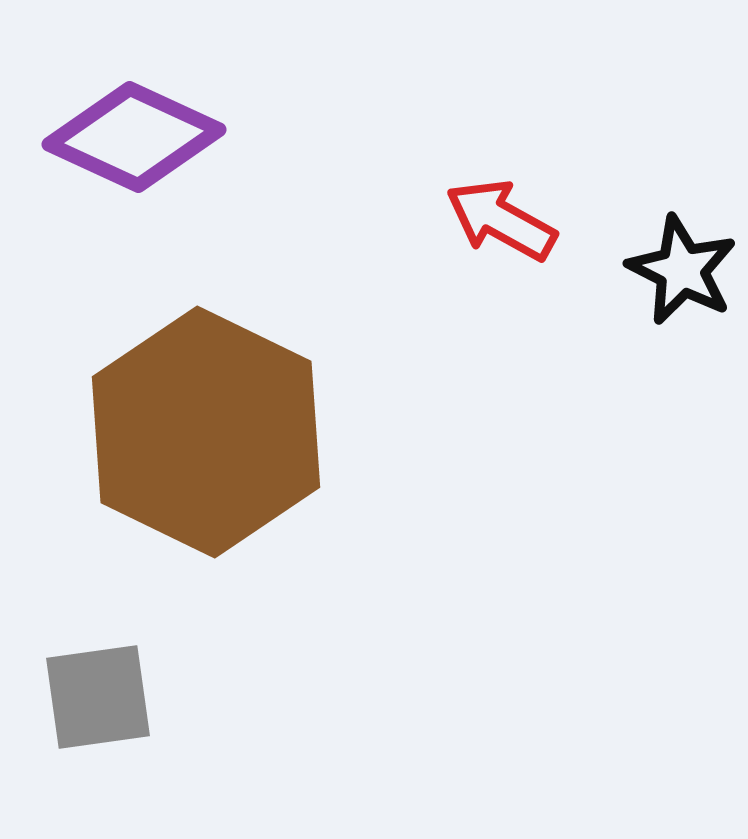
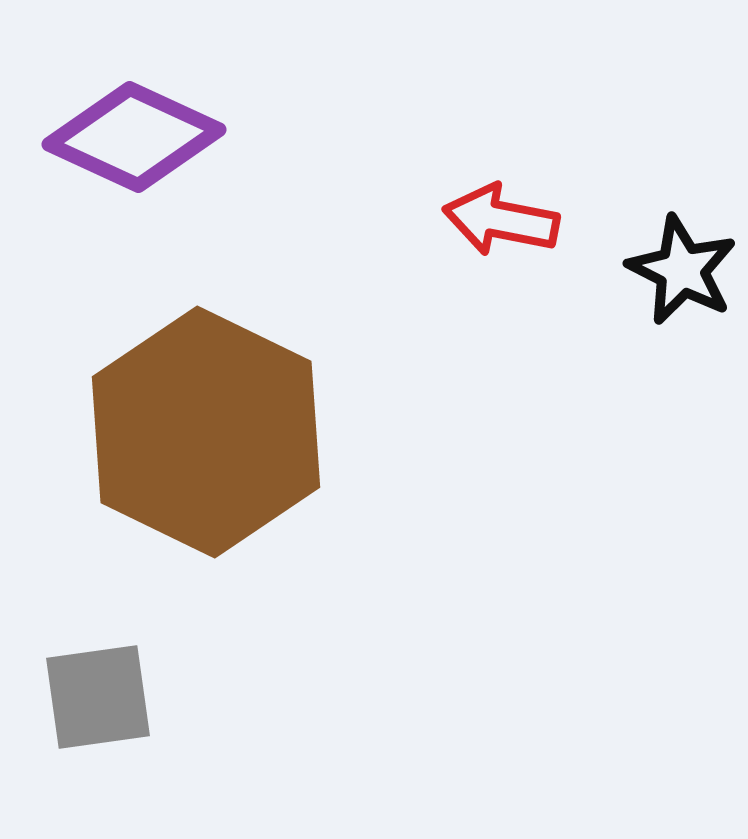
red arrow: rotated 18 degrees counterclockwise
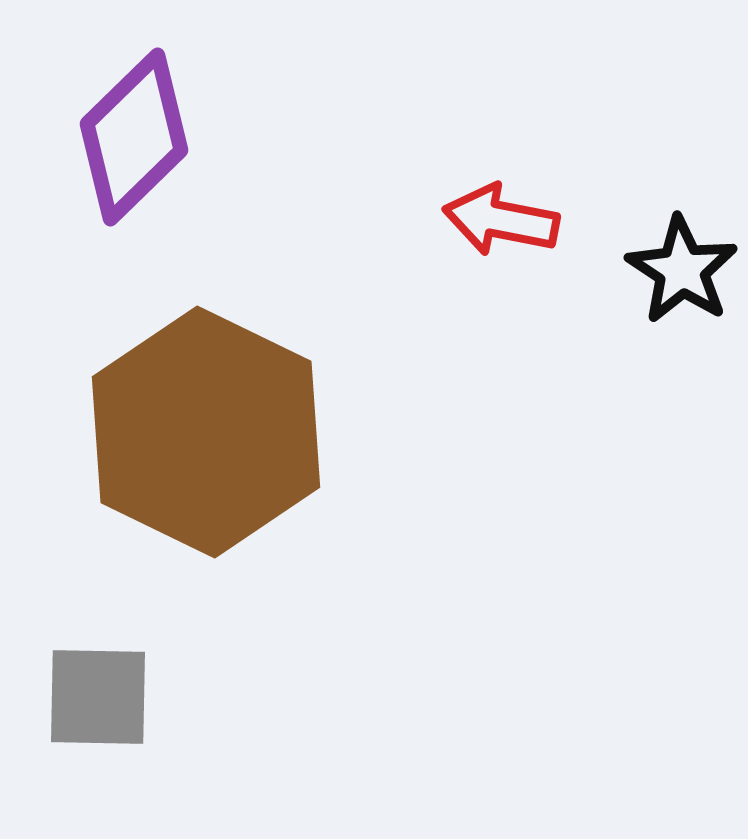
purple diamond: rotated 69 degrees counterclockwise
black star: rotated 6 degrees clockwise
gray square: rotated 9 degrees clockwise
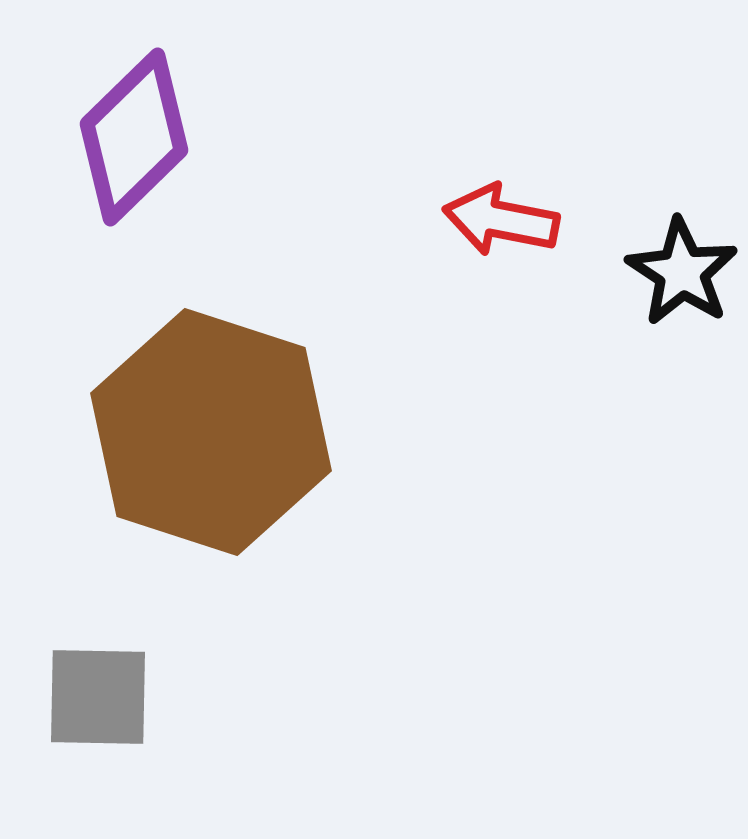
black star: moved 2 px down
brown hexagon: moved 5 px right; rotated 8 degrees counterclockwise
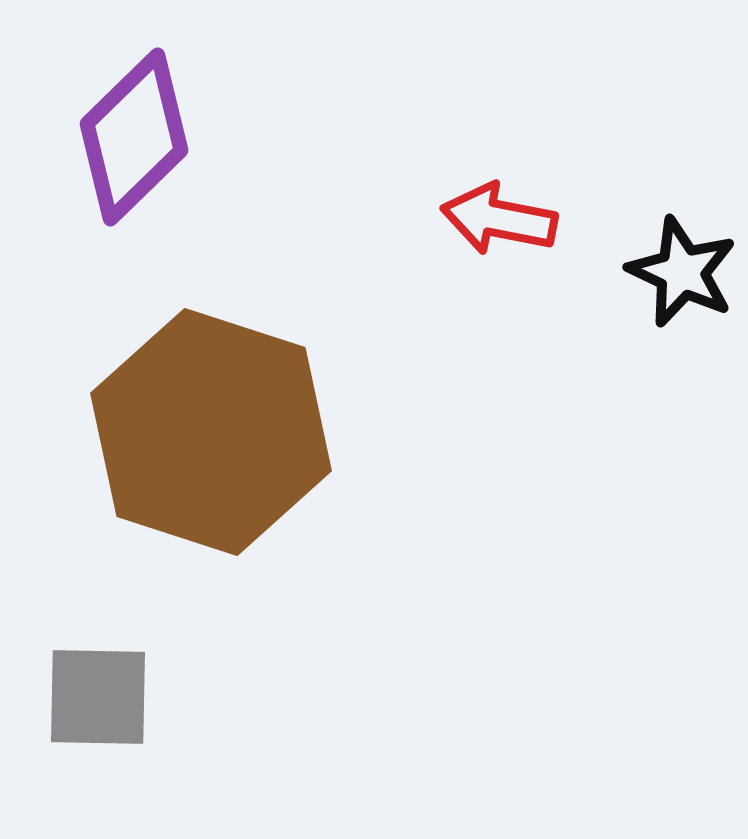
red arrow: moved 2 px left, 1 px up
black star: rotated 8 degrees counterclockwise
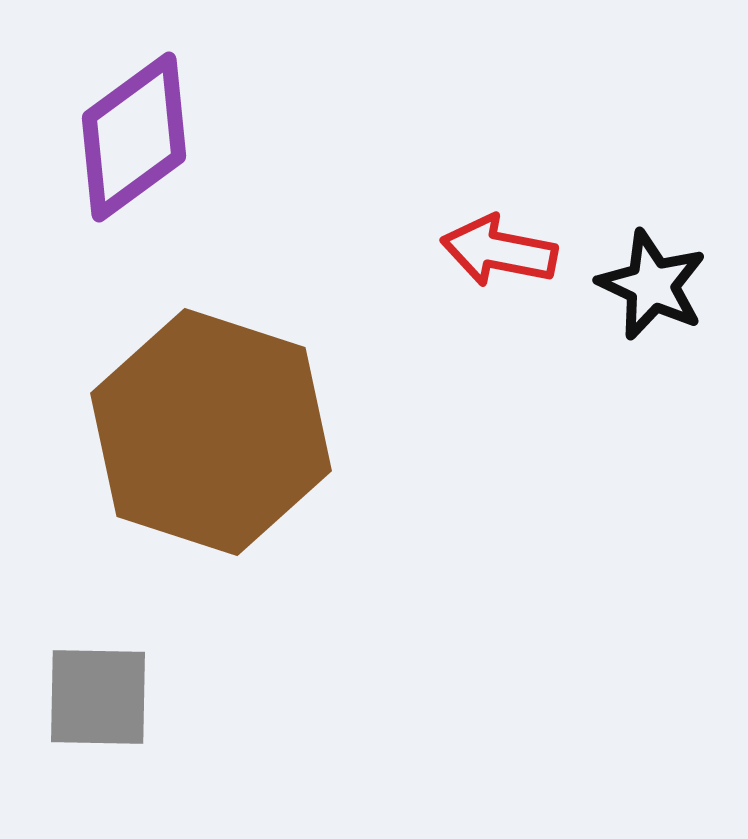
purple diamond: rotated 8 degrees clockwise
red arrow: moved 32 px down
black star: moved 30 px left, 13 px down
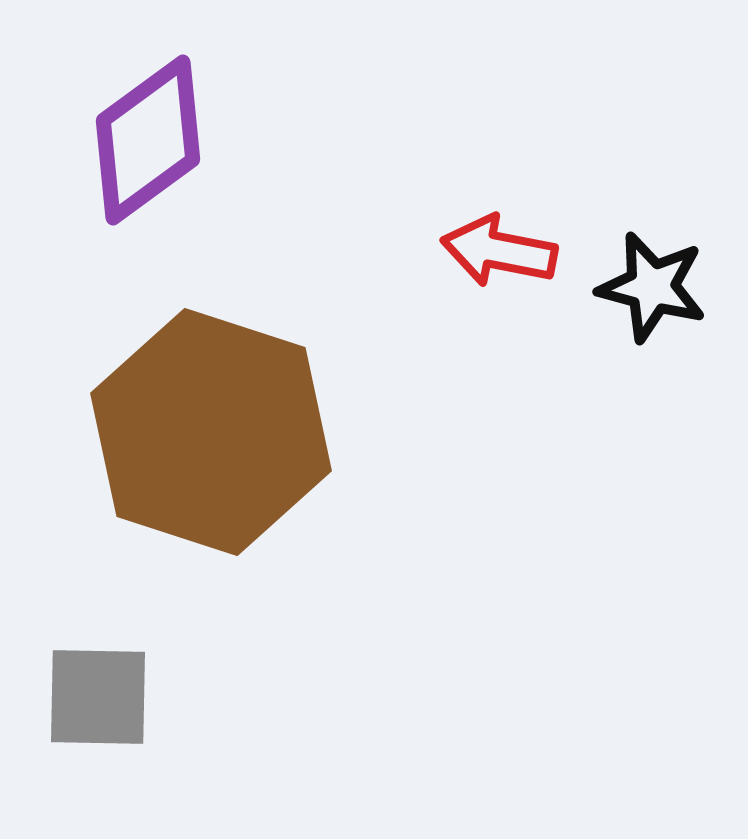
purple diamond: moved 14 px right, 3 px down
black star: moved 2 px down; rotated 10 degrees counterclockwise
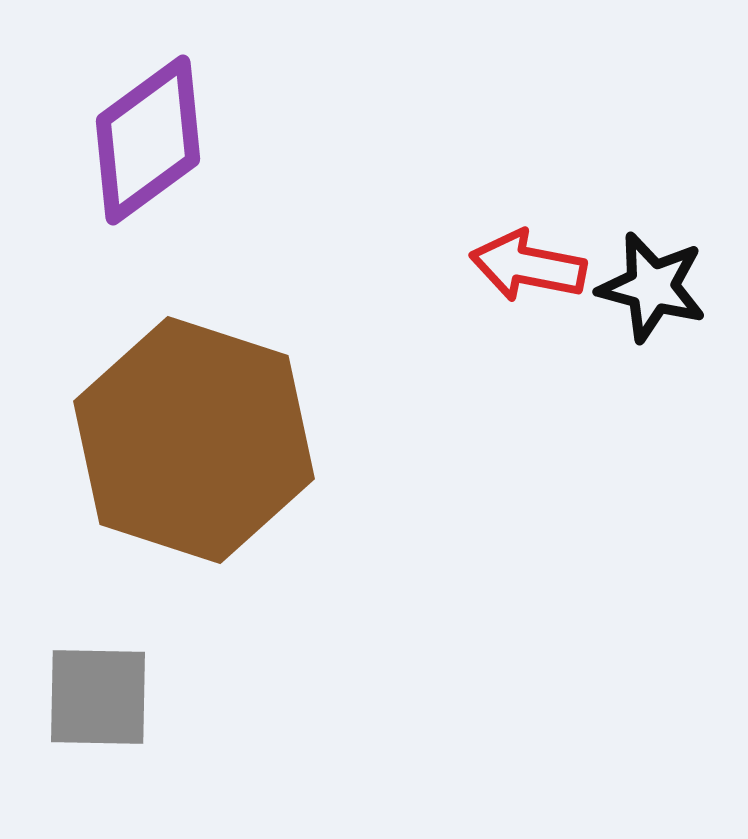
red arrow: moved 29 px right, 15 px down
brown hexagon: moved 17 px left, 8 px down
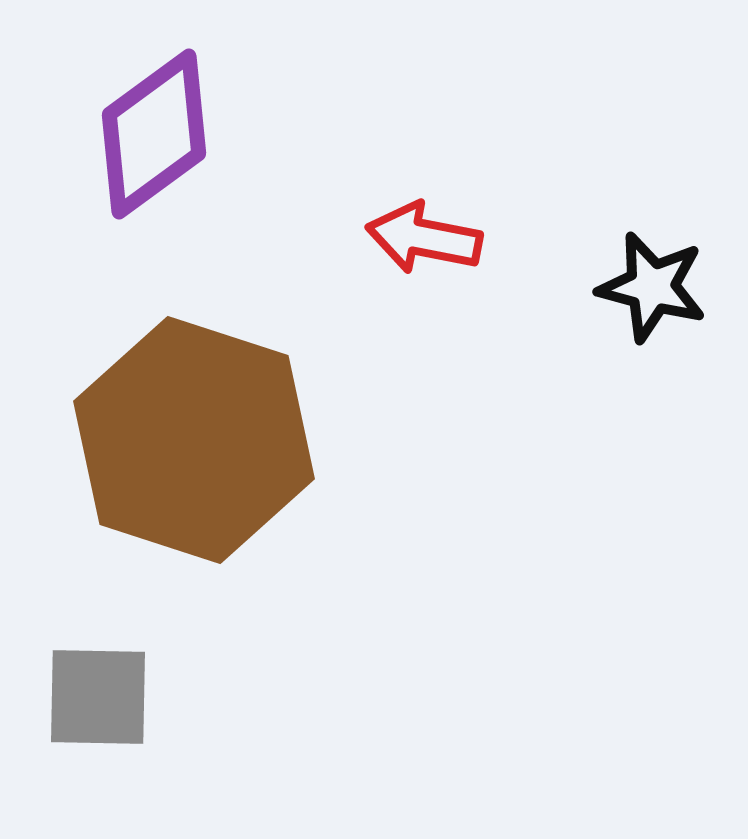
purple diamond: moved 6 px right, 6 px up
red arrow: moved 104 px left, 28 px up
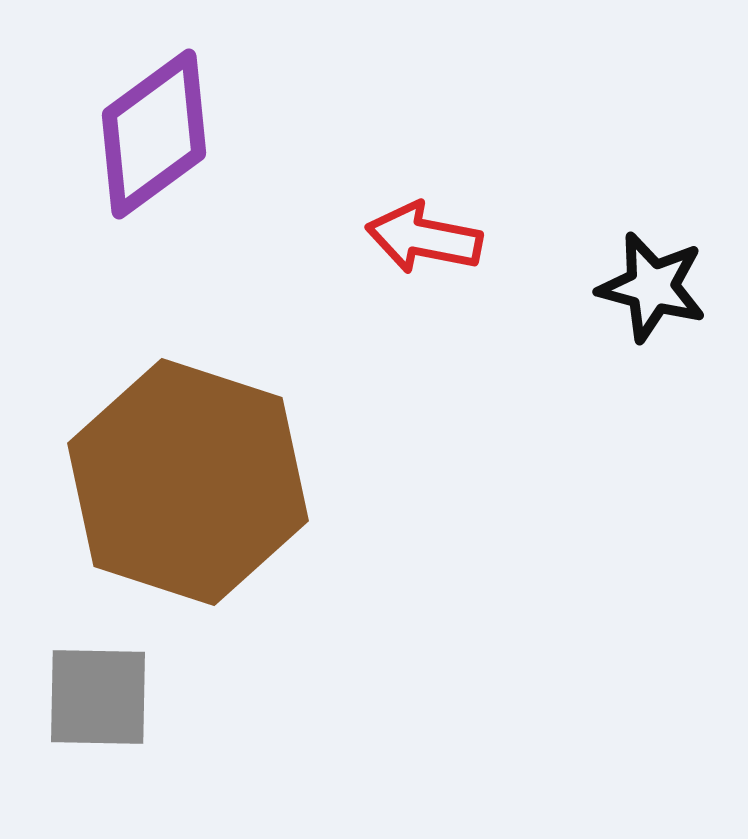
brown hexagon: moved 6 px left, 42 px down
